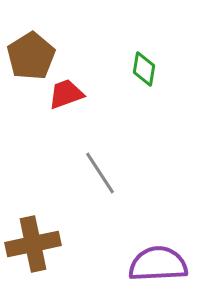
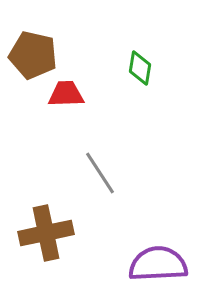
brown pentagon: moved 2 px right, 1 px up; rotated 27 degrees counterclockwise
green diamond: moved 4 px left, 1 px up
red trapezoid: rotated 18 degrees clockwise
brown cross: moved 13 px right, 11 px up
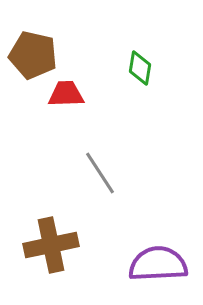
brown cross: moved 5 px right, 12 px down
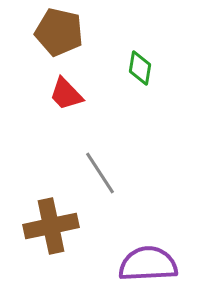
brown pentagon: moved 26 px right, 23 px up
red trapezoid: rotated 132 degrees counterclockwise
brown cross: moved 19 px up
purple semicircle: moved 10 px left
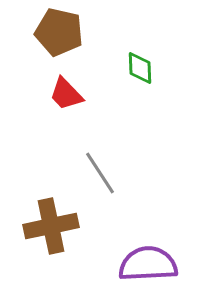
green diamond: rotated 12 degrees counterclockwise
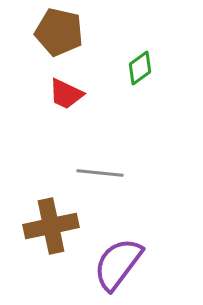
green diamond: rotated 56 degrees clockwise
red trapezoid: rotated 21 degrees counterclockwise
gray line: rotated 51 degrees counterclockwise
purple semicircle: moved 30 px left; rotated 50 degrees counterclockwise
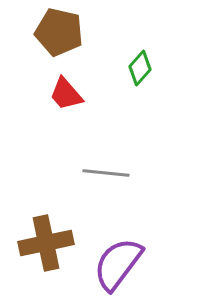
green diamond: rotated 12 degrees counterclockwise
red trapezoid: rotated 24 degrees clockwise
gray line: moved 6 px right
brown cross: moved 5 px left, 17 px down
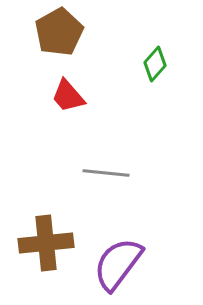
brown pentagon: rotated 30 degrees clockwise
green diamond: moved 15 px right, 4 px up
red trapezoid: moved 2 px right, 2 px down
brown cross: rotated 6 degrees clockwise
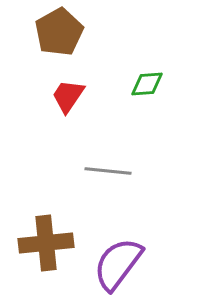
green diamond: moved 8 px left, 20 px down; rotated 44 degrees clockwise
red trapezoid: rotated 75 degrees clockwise
gray line: moved 2 px right, 2 px up
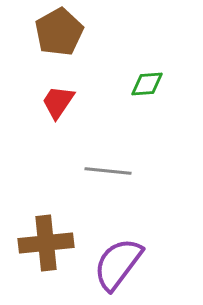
red trapezoid: moved 10 px left, 6 px down
